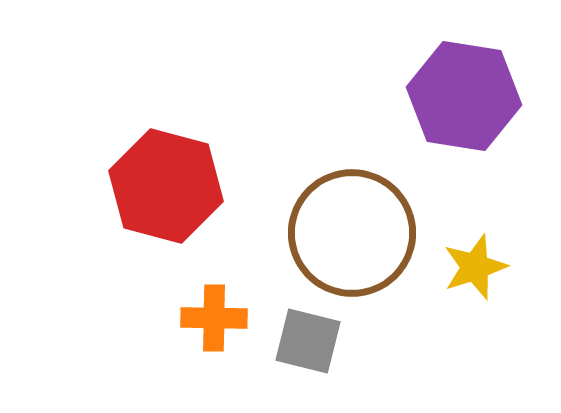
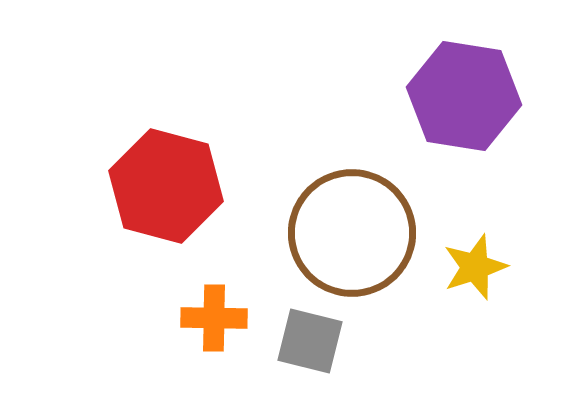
gray square: moved 2 px right
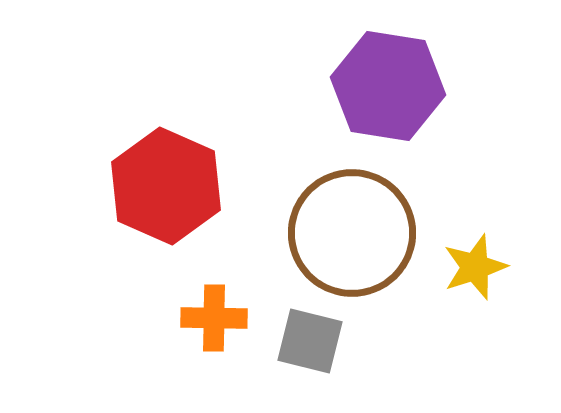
purple hexagon: moved 76 px left, 10 px up
red hexagon: rotated 9 degrees clockwise
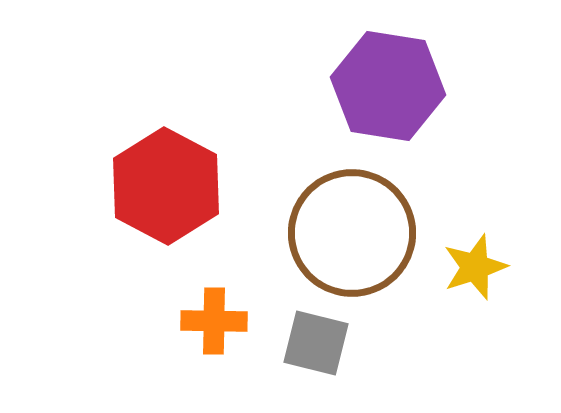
red hexagon: rotated 4 degrees clockwise
orange cross: moved 3 px down
gray square: moved 6 px right, 2 px down
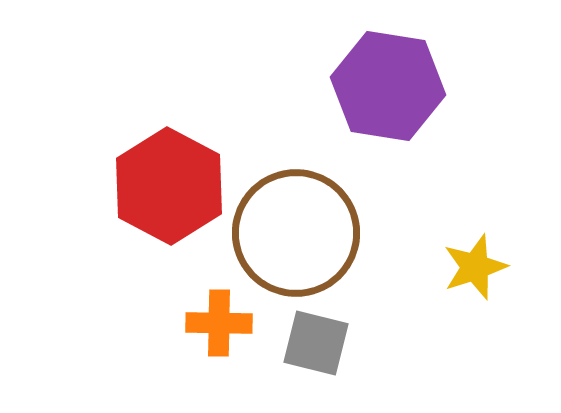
red hexagon: moved 3 px right
brown circle: moved 56 px left
orange cross: moved 5 px right, 2 px down
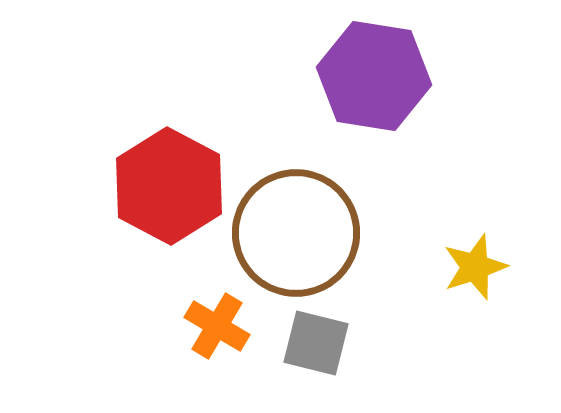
purple hexagon: moved 14 px left, 10 px up
orange cross: moved 2 px left, 3 px down; rotated 30 degrees clockwise
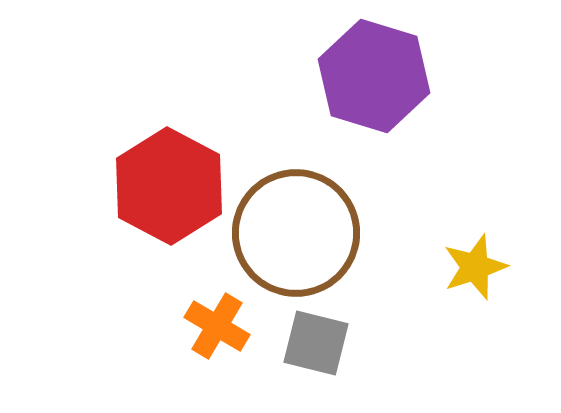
purple hexagon: rotated 8 degrees clockwise
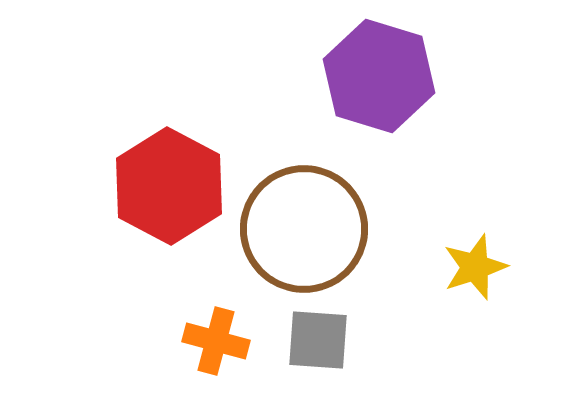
purple hexagon: moved 5 px right
brown circle: moved 8 px right, 4 px up
orange cross: moved 1 px left, 15 px down; rotated 16 degrees counterclockwise
gray square: moved 2 px right, 3 px up; rotated 10 degrees counterclockwise
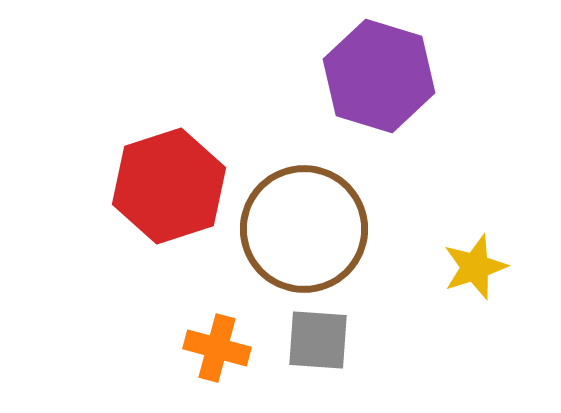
red hexagon: rotated 14 degrees clockwise
orange cross: moved 1 px right, 7 px down
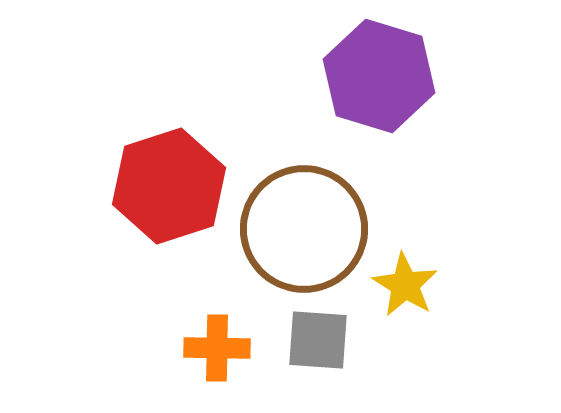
yellow star: moved 70 px left, 18 px down; rotated 22 degrees counterclockwise
orange cross: rotated 14 degrees counterclockwise
